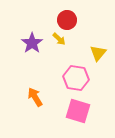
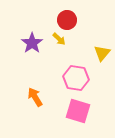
yellow triangle: moved 4 px right
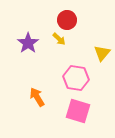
purple star: moved 4 px left
orange arrow: moved 2 px right
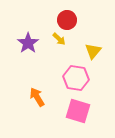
yellow triangle: moved 9 px left, 2 px up
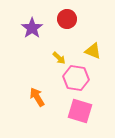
red circle: moved 1 px up
yellow arrow: moved 19 px down
purple star: moved 4 px right, 15 px up
yellow triangle: rotated 48 degrees counterclockwise
pink square: moved 2 px right
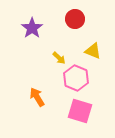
red circle: moved 8 px right
pink hexagon: rotated 15 degrees clockwise
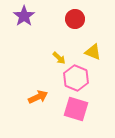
purple star: moved 8 px left, 12 px up
yellow triangle: moved 1 px down
orange arrow: moved 1 px right; rotated 96 degrees clockwise
pink square: moved 4 px left, 2 px up
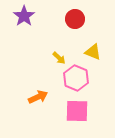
pink square: moved 1 px right, 2 px down; rotated 15 degrees counterclockwise
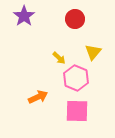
yellow triangle: rotated 48 degrees clockwise
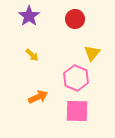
purple star: moved 5 px right
yellow triangle: moved 1 px left, 1 px down
yellow arrow: moved 27 px left, 3 px up
